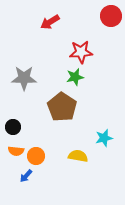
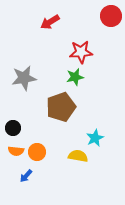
gray star: rotated 10 degrees counterclockwise
brown pentagon: moved 1 px left; rotated 20 degrees clockwise
black circle: moved 1 px down
cyan star: moved 9 px left; rotated 12 degrees counterclockwise
orange circle: moved 1 px right, 4 px up
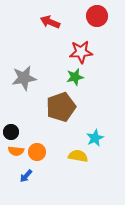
red circle: moved 14 px left
red arrow: rotated 54 degrees clockwise
black circle: moved 2 px left, 4 px down
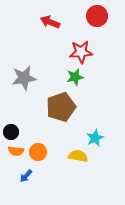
orange circle: moved 1 px right
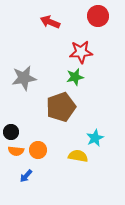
red circle: moved 1 px right
orange circle: moved 2 px up
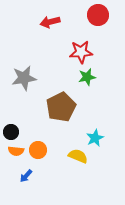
red circle: moved 1 px up
red arrow: rotated 36 degrees counterclockwise
green star: moved 12 px right
brown pentagon: rotated 8 degrees counterclockwise
yellow semicircle: rotated 12 degrees clockwise
